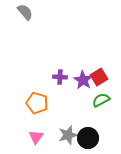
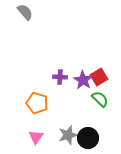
green semicircle: moved 1 px left, 1 px up; rotated 72 degrees clockwise
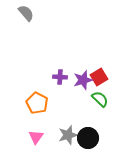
gray semicircle: moved 1 px right, 1 px down
purple star: rotated 24 degrees clockwise
orange pentagon: rotated 10 degrees clockwise
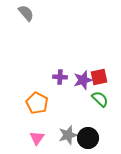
red square: rotated 18 degrees clockwise
pink triangle: moved 1 px right, 1 px down
